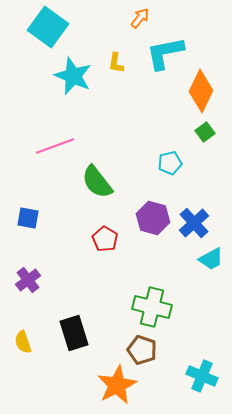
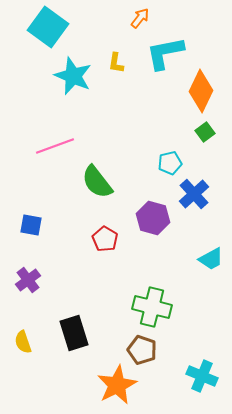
blue square: moved 3 px right, 7 px down
blue cross: moved 29 px up
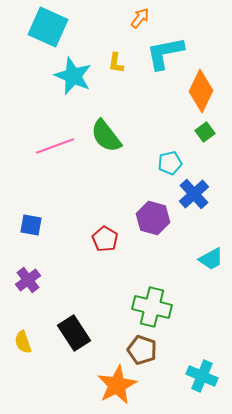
cyan square: rotated 12 degrees counterclockwise
green semicircle: moved 9 px right, 46 px up
black rectangle: rotated 16 degrees counterclockwise
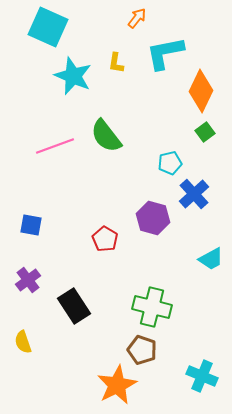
orange arrow: moved 3 px left
black rectangle: moved 27 px up
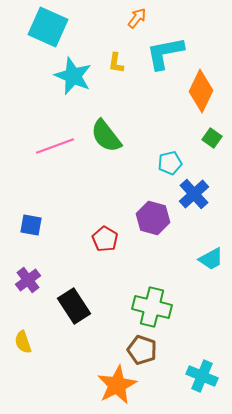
green square: moved 7 px right, 6 px down; rotated 18 degrees counterclockwise
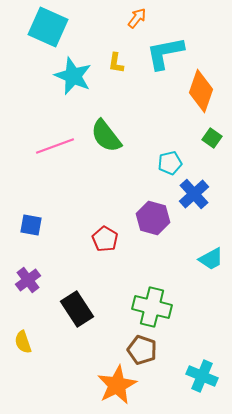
orange diamond: rotated 6 degrees counterclockwise
black rectangle: moved 3 px right, 3 px down
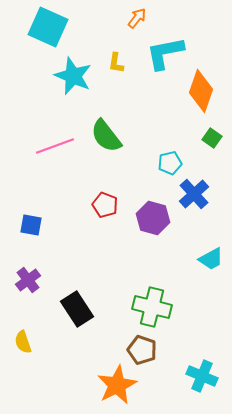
red pentagon: moved 34 px up; rotated 10 degrees counterclockwise
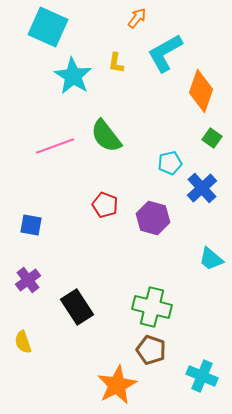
cyan L-shape: rotated 18 degrees counterclockwise
cyan star: rotated 9 degrees clockwise
blue cross: moved 8 px right, 6 px up
cyan trapezoid: rotated 68 degrees clockwise
black rectangle: moved 2 px up
brown pentagon: moved 9 px right
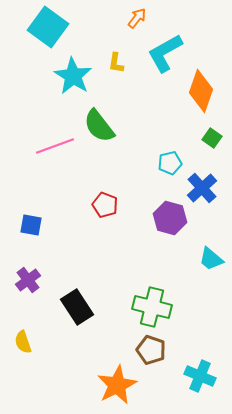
cyan square: rotated 12 degrees clockwise
green semicircle: moved 7 px left, 10 px up
purple hexagon: moved 17 px right
cyan cross: moved 2 px left
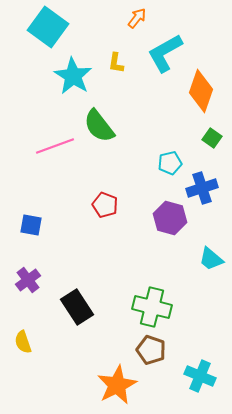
blue cross: rotated 24 degrees clockwise
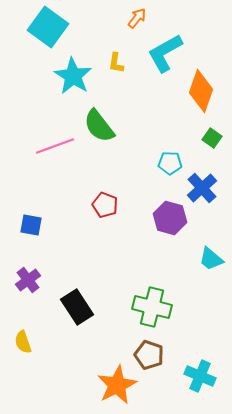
cyan pentagon: rotated 15 degrees clockwise
blue cross: rotated 24 degrees counterclockwise
brown pentagon: moved 2 px left, 5 px down
